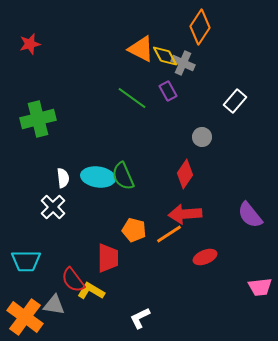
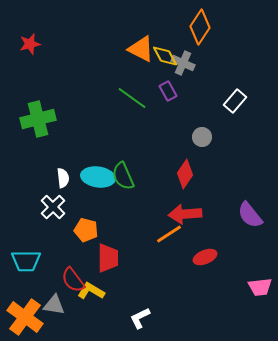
orange pentagon: moved 48 px left
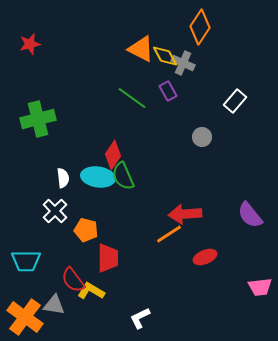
red diamond: moved 72 px left, 19 px up
white cross: moved 2 px right, 4 px down
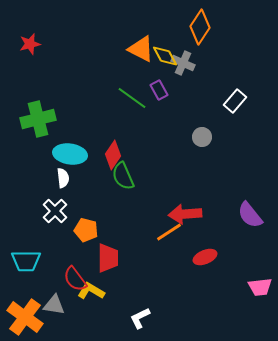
purple rectangle: moved 9 px left, 1 px up
cyan ellipse: moved 28 px left, 23 px up
orange line: moved 2 px up
red semicircle: moved 2 px right, 1 px up
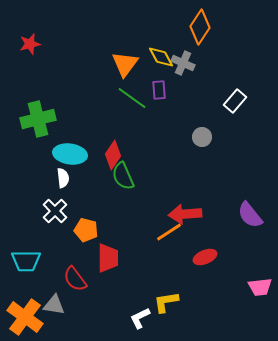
orange triangle: moved 16 px left, 15 px down; rotated 40 degrees clockwise
yellow diamond: moved 4 px left, 1 px down
purple rectangle: rotated 24 degrees clockwise
yellow L-shape: moved 75 px right, 11 px down; rotated 40 degrees counterclockwise
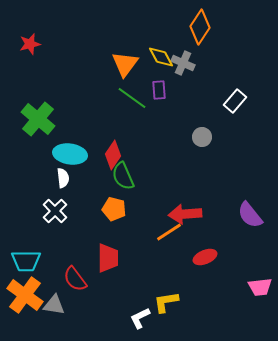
green cross: rotated 36 degrees counterclockwise
orange pentagon: moved 28 px right, 21 px up
orange cross: moved 22 px up
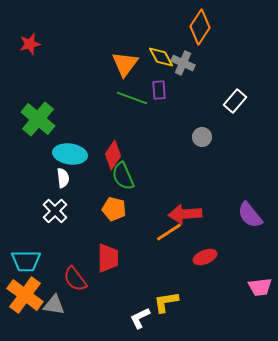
green line: rotated 16 degrees counterclockwise
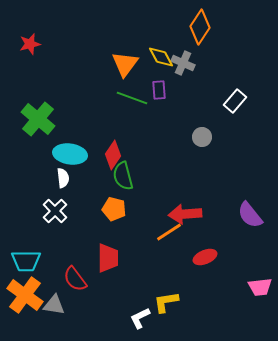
green semicircle: rotated 8 degrees clockwise
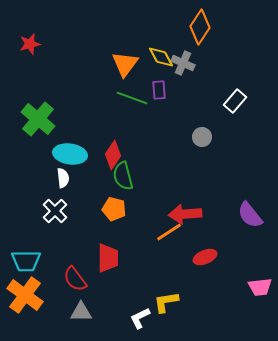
gray triangle: moved 27 px right, 7 px down; rotated 10 degrees counterclockwise
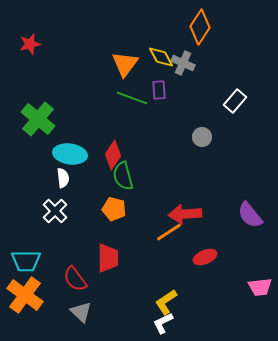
yellow L-shape: rotated 24 degrees counterclockwise
gray triangle: rotated 45 degrees clockwise
white L-shape: moved 23 px right, 5 px down
